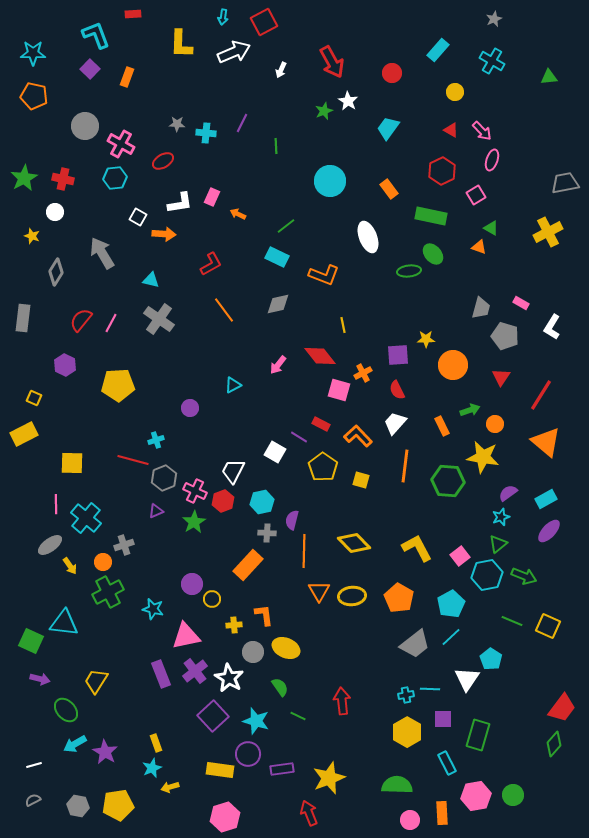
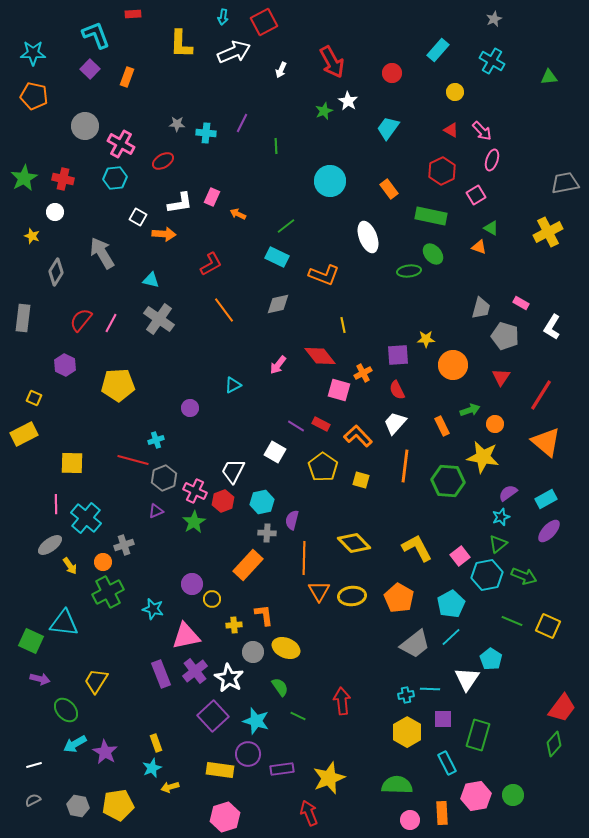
purple line at (299, 437): moved 3 px left, 11 px up
orange line at (304, 551): moved 7 px down
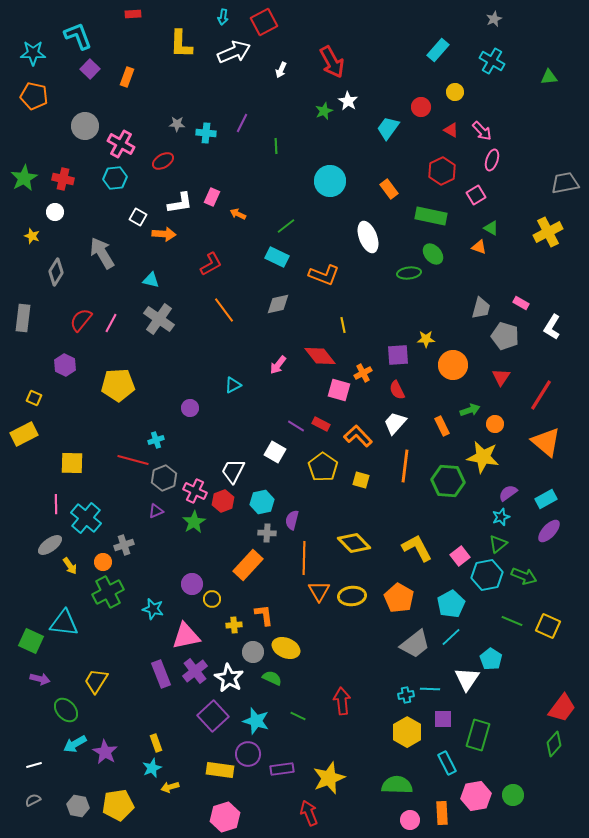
cyan L-shape at (96, 35): moved 18 px left, 1 px down
red circle at (392, 73): moved 29 px right, 34 px down
green ellipse at (409, 271): moved 2 px down
green semicircle at (280, 687): moved 8 px left, 9 px up; rotated 30 degrees counterclockwise
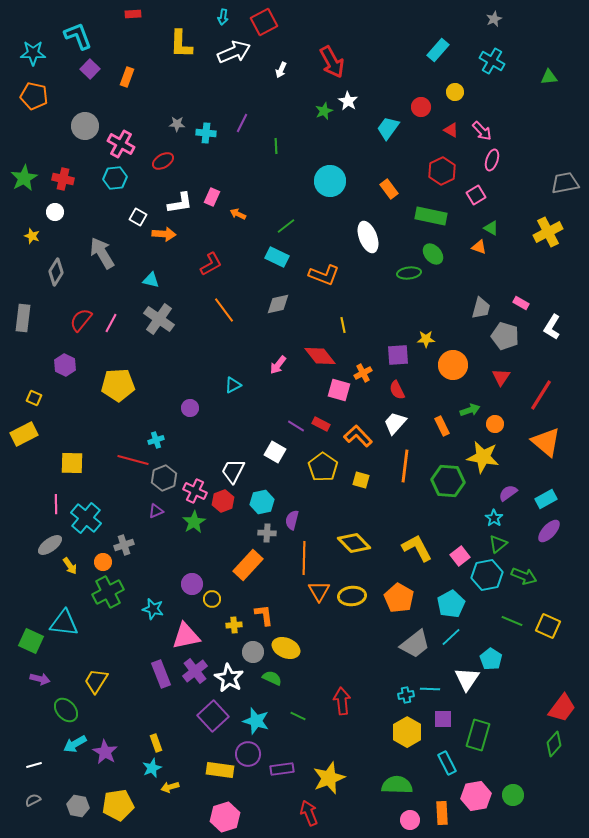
cyan star at (501, 517): moved 7 px left, 1 px down; rotated 18 degrees counterclockwise
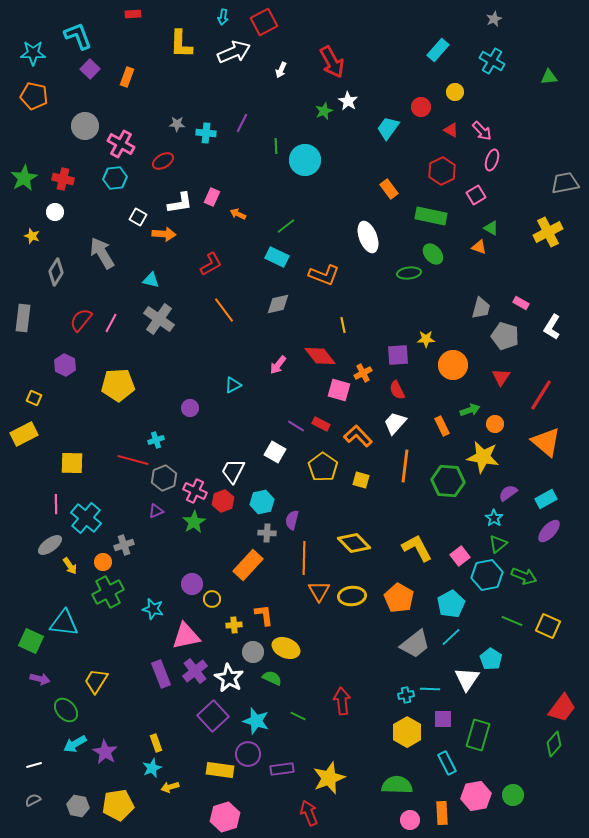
cyan circle at (330, 181): moved 25 px left, 21 px up
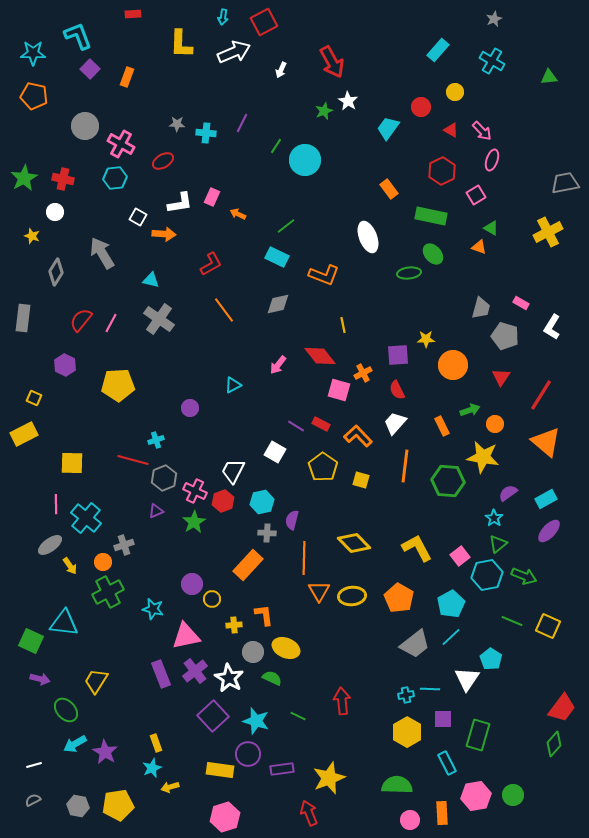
green line at (276, 146): rotated 35 degrees clockwise
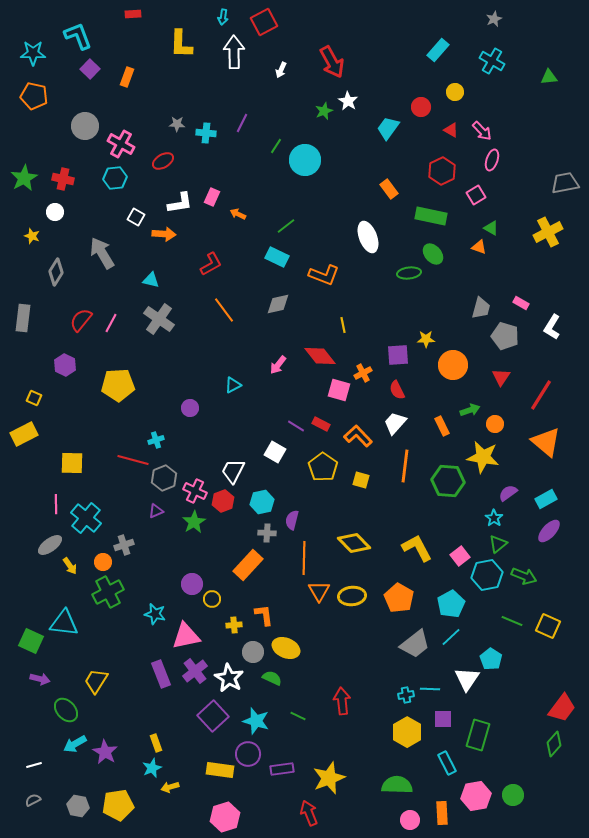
white arrow at (234, 52): rotated 68 degrees counterclockwise
white square at (138, 217): moved 2 px left
cyan star at (153, 609): moved 2 px right, 5 px down
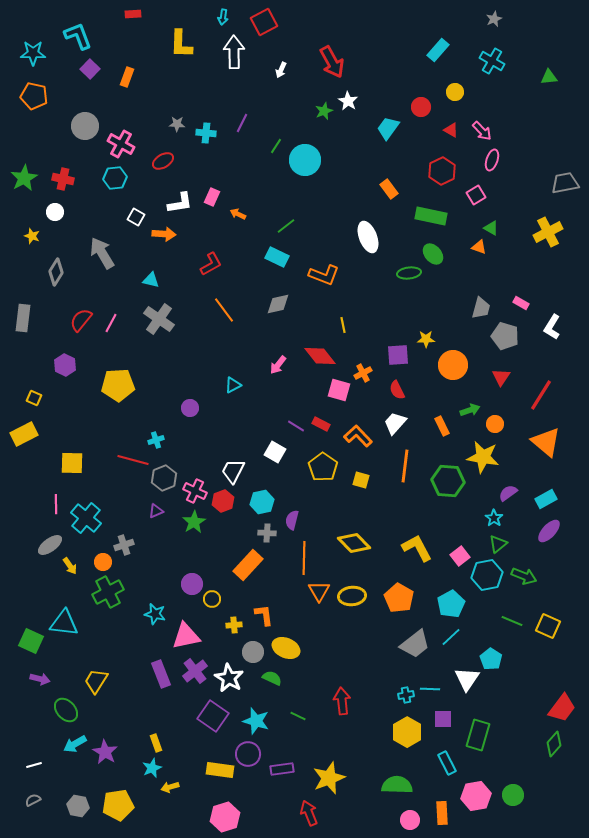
purple square at (213, 716): rotated 12 degrees counterclockwise
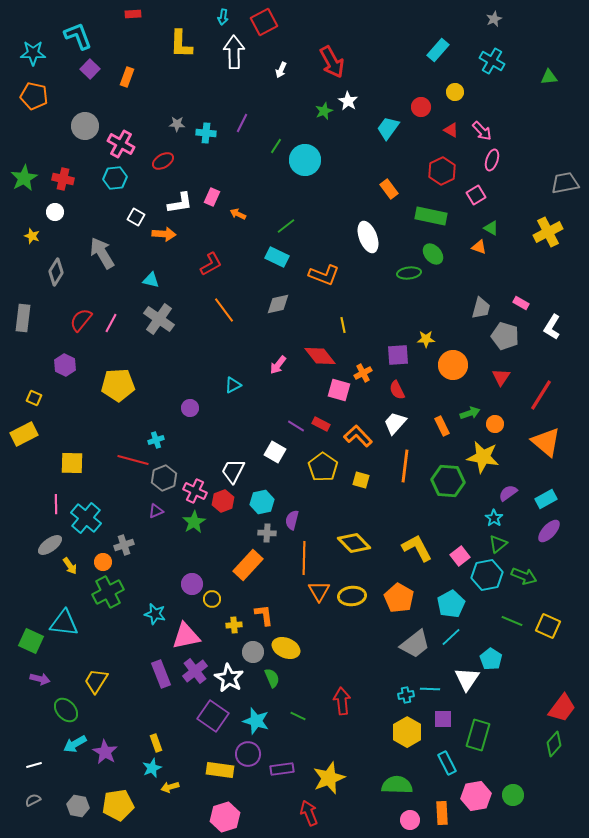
green arrow at (470, 410): moved 3 px down
green semicircle at (272, 678): rotated 42 degrees clockwise
